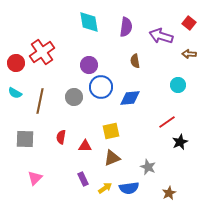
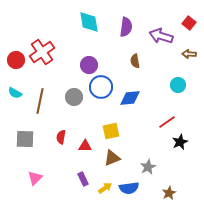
red circle: moved 3 px up
gray star: rotated 21 degrees clockwise
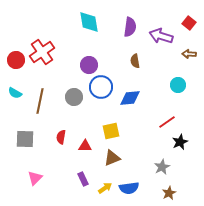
purple semicircle: moved 4 px right
gray star: moved 14 px right
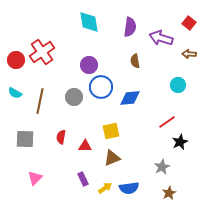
purple arrow: moved 2 px down
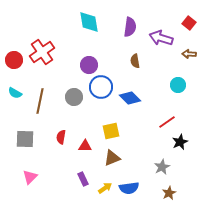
red circle: moved 2 px left
blue diamond: rotated 50 degrees clockwise
pink triangle: moved 5 px left, 1 px up
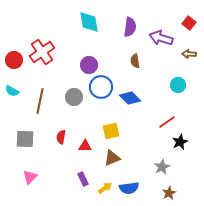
cyan semicircle: moved 3 px left, 2 px up
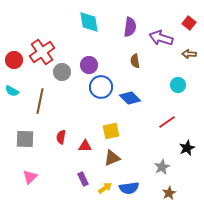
gray circle: moved 12 px left, 25 px up
black star: moved 7 px right, 6 px down
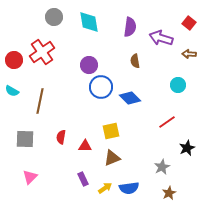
gray circle: moved 8 px left, 55 px up
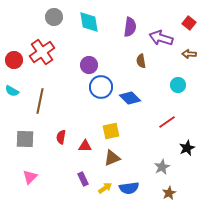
brown semicircle: moved 6 px right
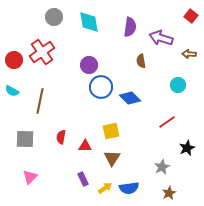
red square: moved 2 px right, 7 px up
brown triangle: rotated 36 degrees counterclockwise
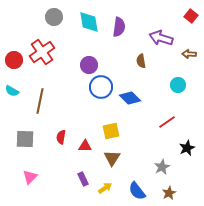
purple semicircle: moved 11 px left
blue semicircle: moved 8 px right, 3 px down; rotated 60 degrees clockwise
